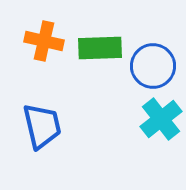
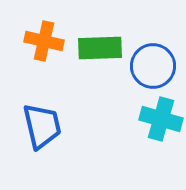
cyan cross: rotated 36 degrees counterclockwise
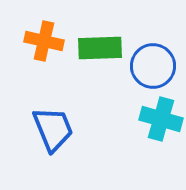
blue trapezoid: moved 11 px right, 3 px down; rotated 9 degrees counterclockwise
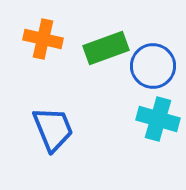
orange cross: moved 1 px left, 2 px up
green rectangle: moved 6 px right; rotated 18 degrees counterclockwise
cyan cross: moved 3 px left
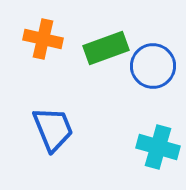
cyan cross: moved 28 px down
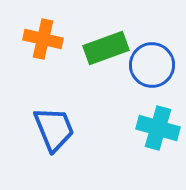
blue circle: moved 1 px left, 1 px up
blue trapezoid: moved 1 px right
cyan cross: moved 19 px up
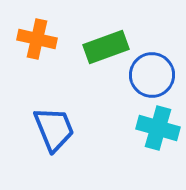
orange cross: moved 6 px left
green rectangle: moved 1 px up
blue circle: moved 10 px down
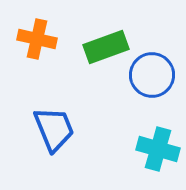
cyan cross: moved 21 px down
